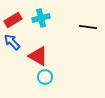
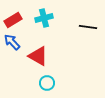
cyan cross: moved 3 px right
cyan circle: moved 2 px right, 6 px down
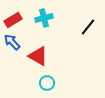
black line: rotated 60 degrees counterclockwise
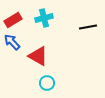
black line: rotated 42 degrees clockwise
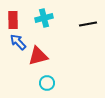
red rectangle: rotated 60 degrees counterclockwise
black line: moved 3 px up
blue arrow: moved 6 px right
red triangle: rotated 45 degrees counterclockwise
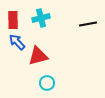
cyan cross: moved 3 px left
blue arrow: moved 1 px left
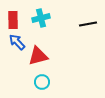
cyan circle: moved 5 px left, 1 px up
